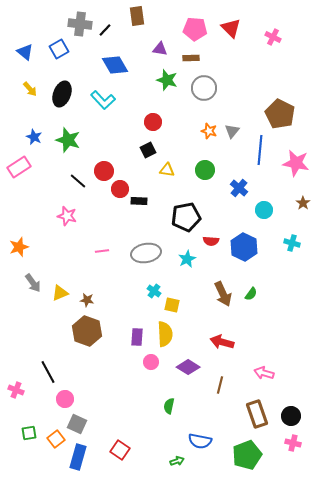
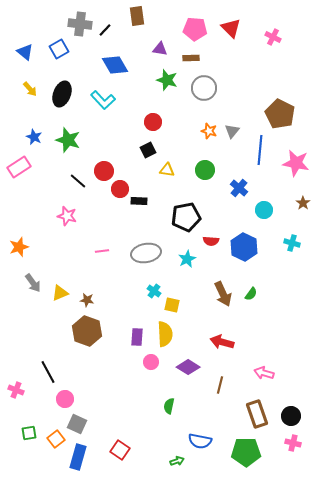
green pentagon at (247, 455): moved 1 px left, 3 px up; rotated 20 degrees clockwise
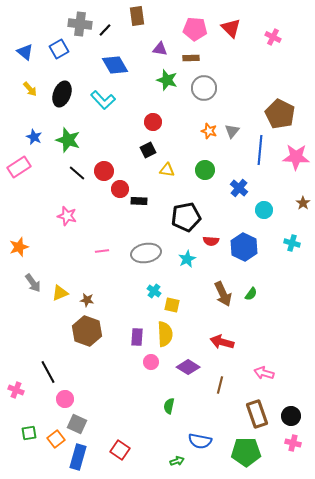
pink star at (296, 163): moved 6 px up; rotated 8 degrees counterclockwise
black line at (78, 181): moved 1 px left, 8 px up
